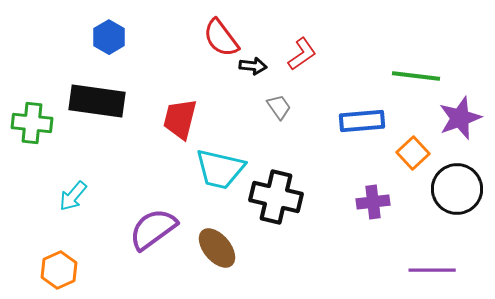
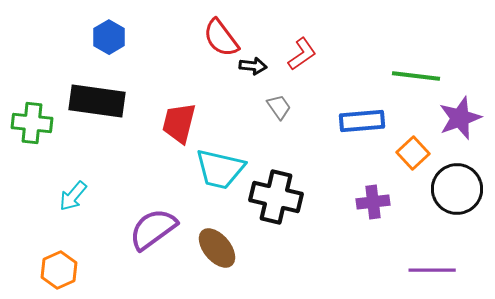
red trapezoid: moved 1 px left, 4 px down
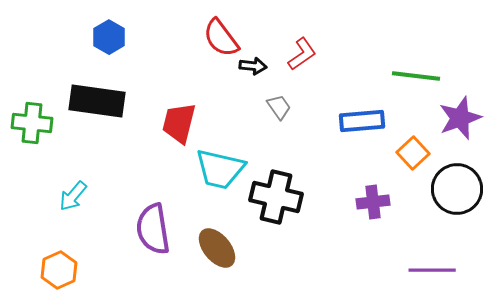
purple semicircle: rotated 63 degrees counterclockwise
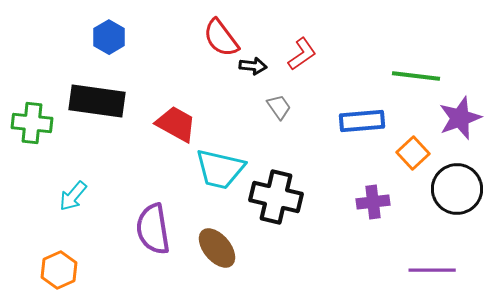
red trapezoid: moved 3 px left, 1 px down; rotated 105 degrees clockwise
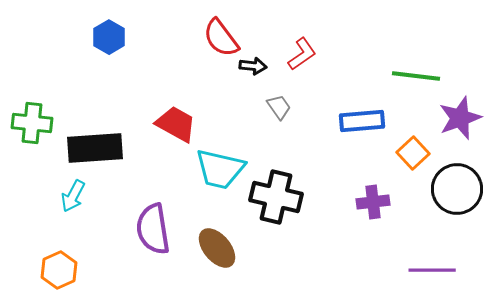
black rectangle: moved 2 px left, 47 px down; rotated 12 degrees counterclockwise
cyan arrow: rotated 12 degrees counterclockwise
